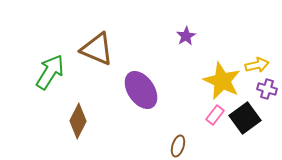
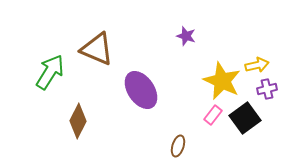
purple star: rotated 24 degrees counterclockwise
purple cross: rotated 30 degrees counterclockwise
pink rectangle: moved 2 px left
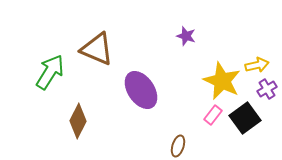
purple cross: rotated 18 degrees counterclockwise
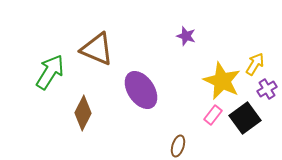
yellow arrow: moved 2 px left, 1 px up; rotated 45 degrees counterclockwise
brown diamond: moved 5 px right, 8 px up
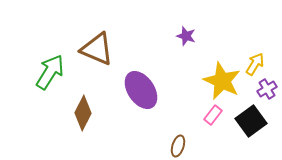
black square: moved 6 px right, 3 px down
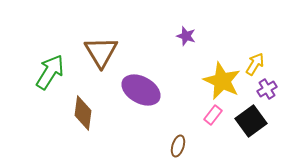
brown triangle: moved 4 px right, 3 px down; rotated 36 degrees clockwise
purple ellipse: rotated 27 degrees counterclockwise
brown diamond: rotated 20 degrees counterclockwise
